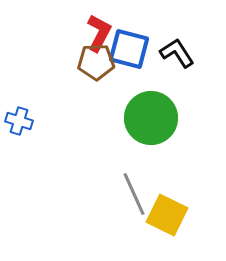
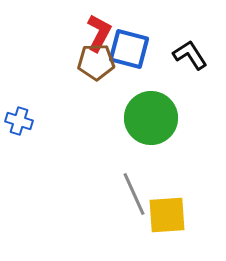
black L-shape: moved 13 px right, 2 px down
yellow square: rotated 30 degrees counterclockwise
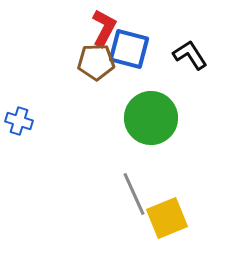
red L-shape: moved 5 px right, 5 px up
yellow square: moved 3 px down; rotated 18 degrees counterclockwise
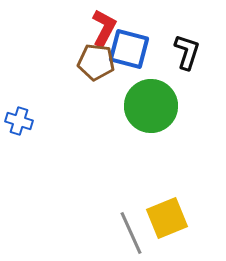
black L-shape: moved 3 px left, 3 px up; rotated 51 degrees clockwise
brown pentagon: rotated 9 degrees clockwise
green circle: moved 12 px up
gray line: moved 3 px left, 39 px down
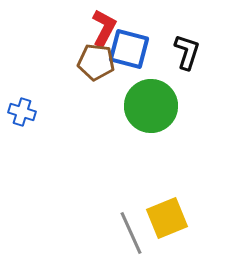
blue cross: moved 3 px right, 9 px up
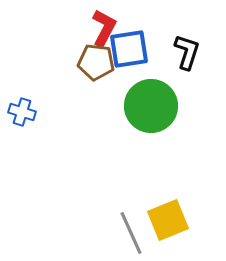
blue square: rotated 24 degrees counterclockwise
yellow square: moved 1 px right, 2 px down
